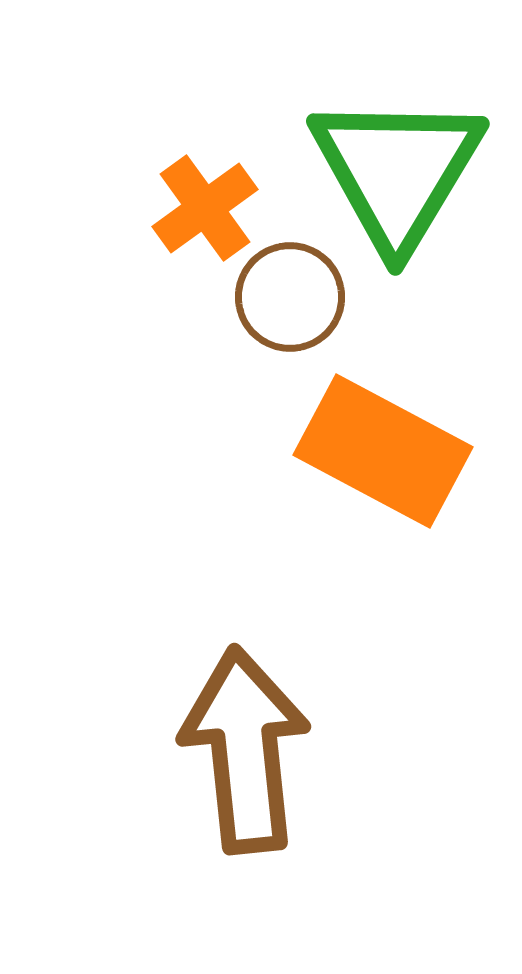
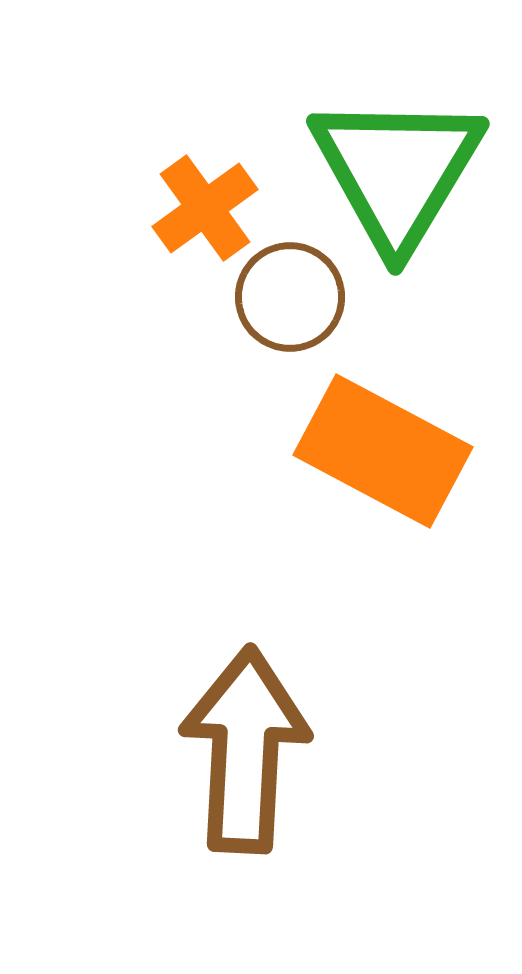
brown arrow: rotated 9 degrees clockwise
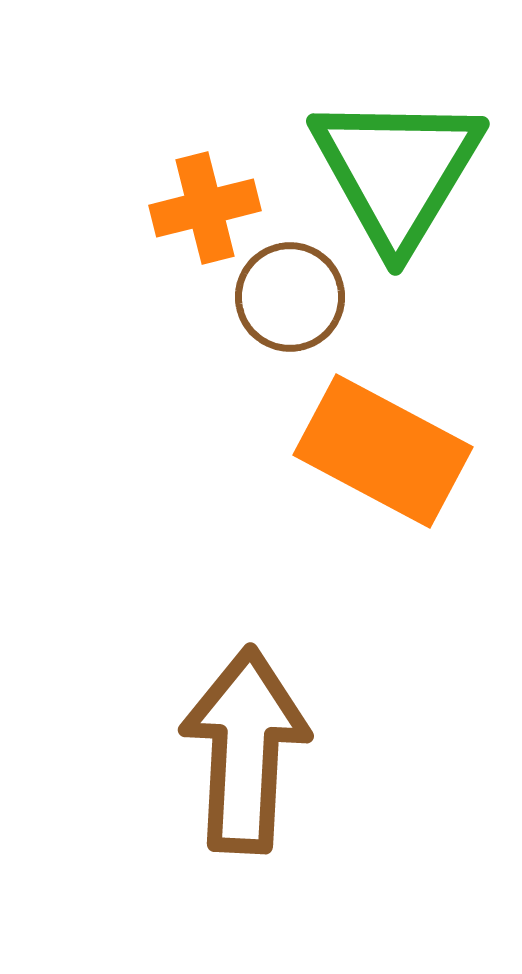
orange cross: rotated 22 degrees clockwise
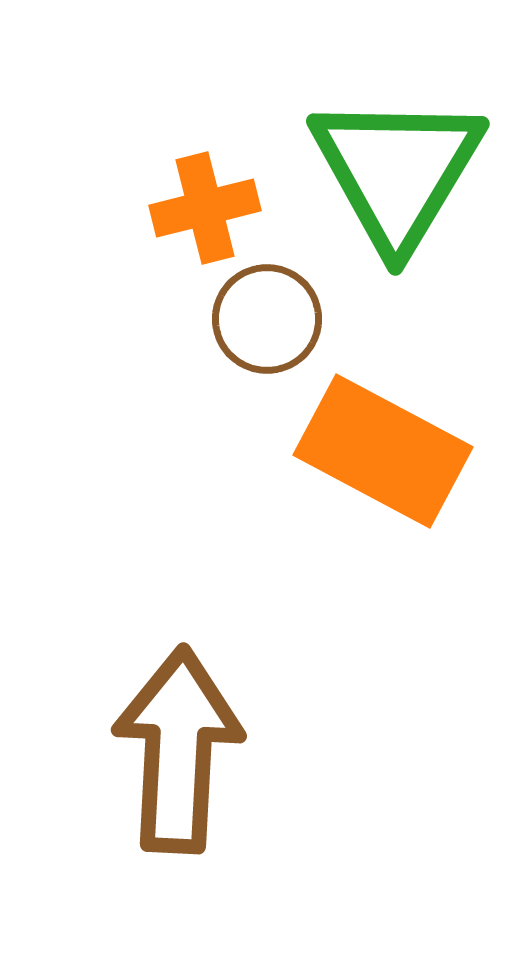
brown circle: moved 23 px left, 22 px down
brown arrow: moved 67 px left
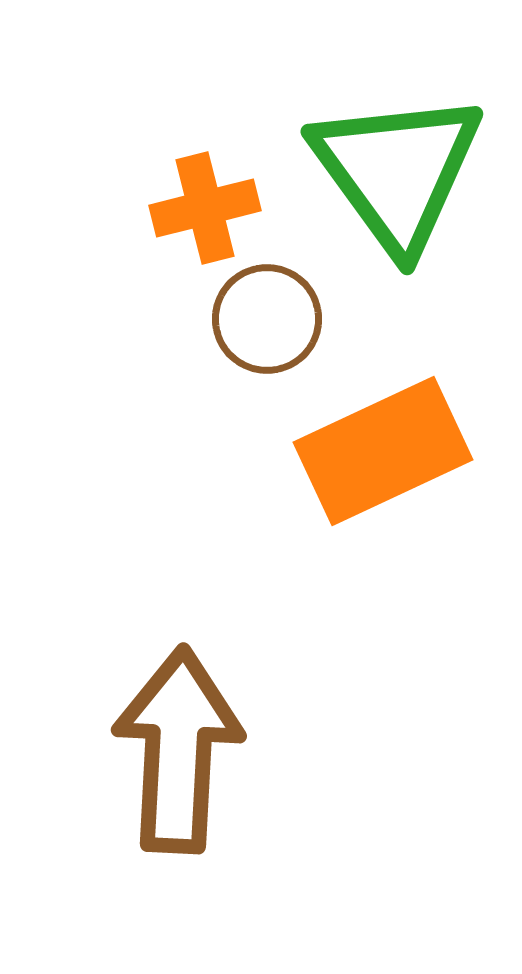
green triangle: rotated 7 degrees counterclockwise
orange rectangle: rotated 53 degrees counterclockwise
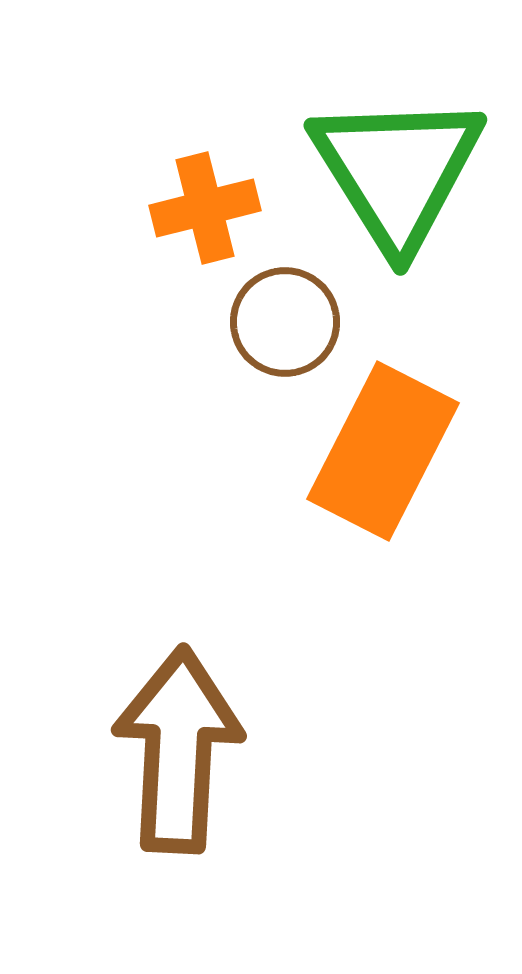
green triangle: rotated 4 degrees clockwise
brown circle: moved 18 px right, 3 px down
orange rectangle: rotated 38 degrees counterclockwise
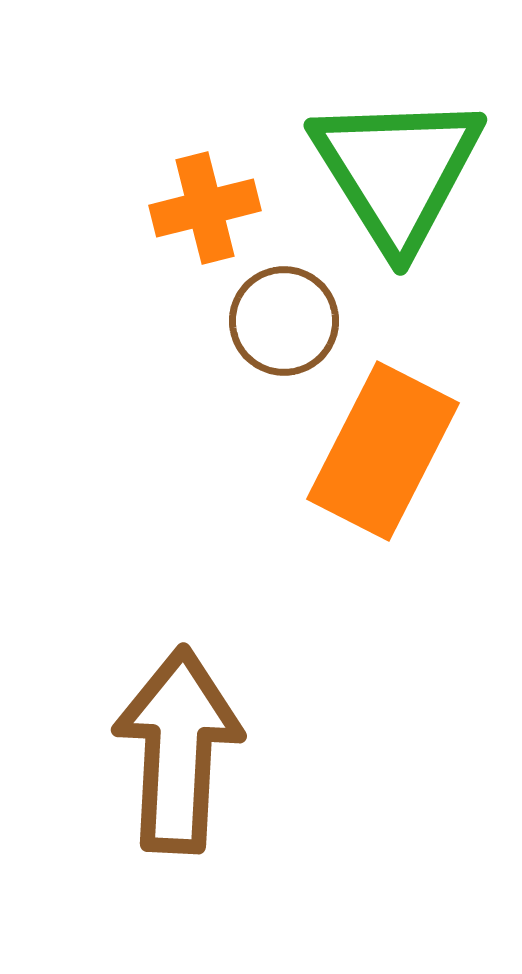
brown circle: moved 1 px left, 1 px up
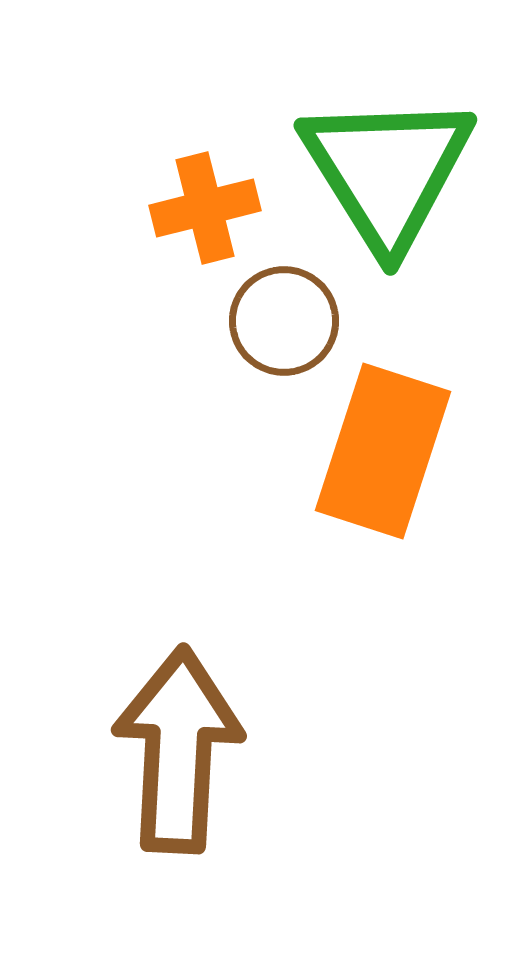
green triangle: moved 10 px left
orange rectangle: rotated 9 degrees counterclockwise
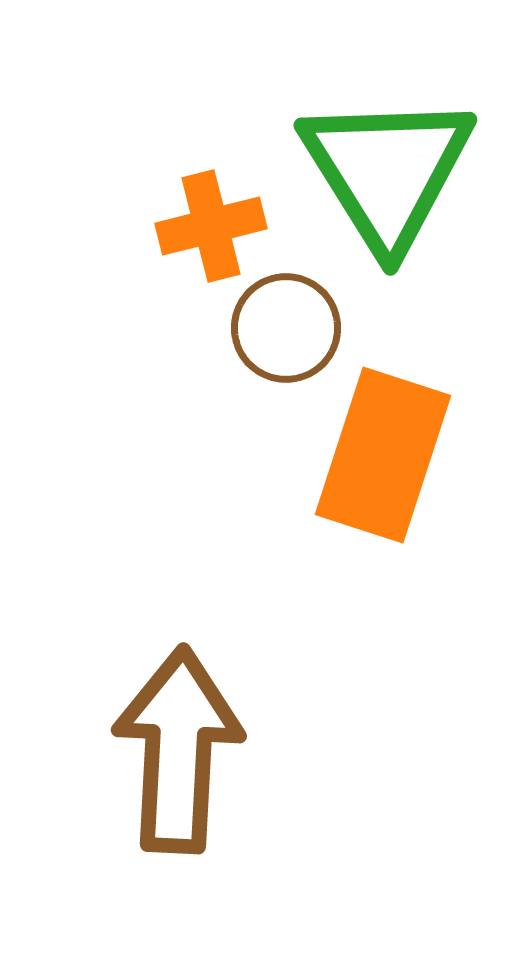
orange cross: moved 6 px right, 18 px down
brown circle: moved 2 px right, 7 px down
orange rectangle: moved 4 px down
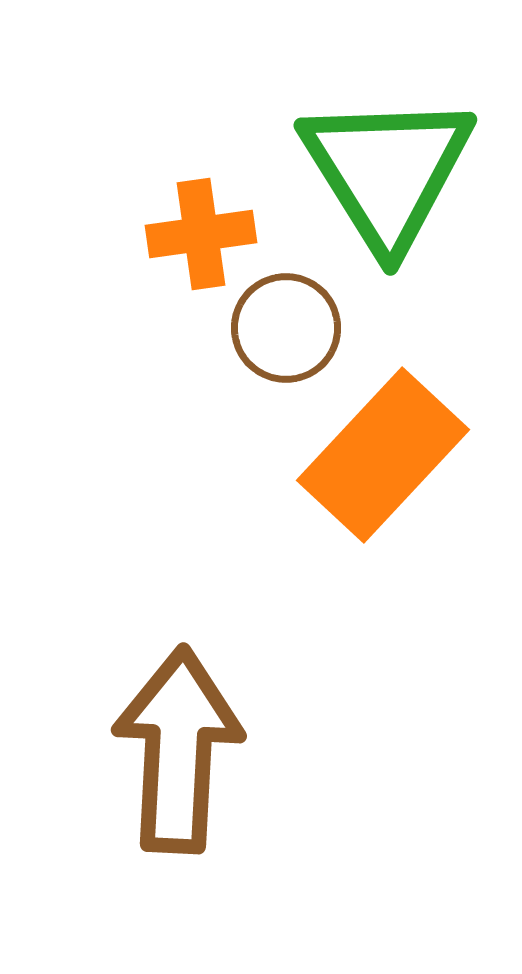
orange cross: moved 10 px left, 8 px down; rotated 6 degrees clockwise
orange rectangle: rotated 25 degrees clockwise
